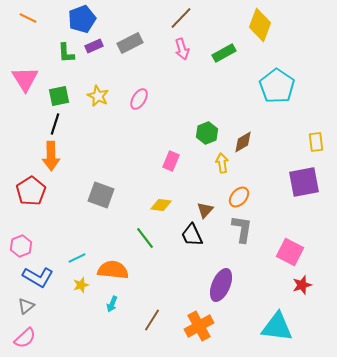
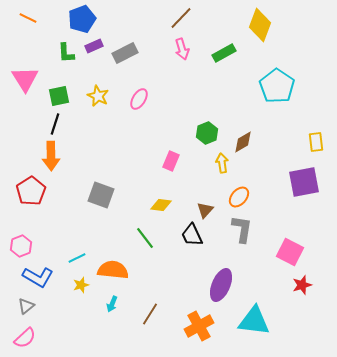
gray rectangle at (130, 43): moved 5 px left, 10 px down
brown line at (152, 320): moved 2 px left, 6 px up
cyan triangle at (277, 327): moved 23 px left, 6 px up
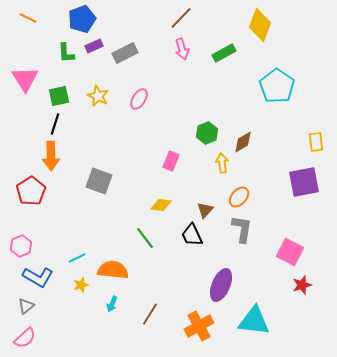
gray square at (101, 195): moved 2 px left, 14 px up
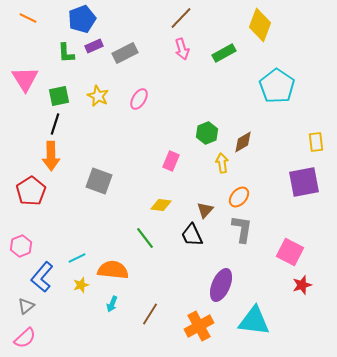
blue L-shape at (38, 277): moved 4 px right; rotated 100 degrees clockwise
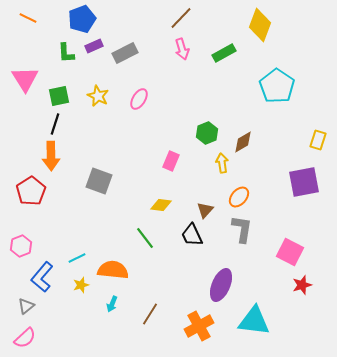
yellow rectangle at (316, 142): moved 2 px right, 2 px up; rotated 24 degrees clockwise
